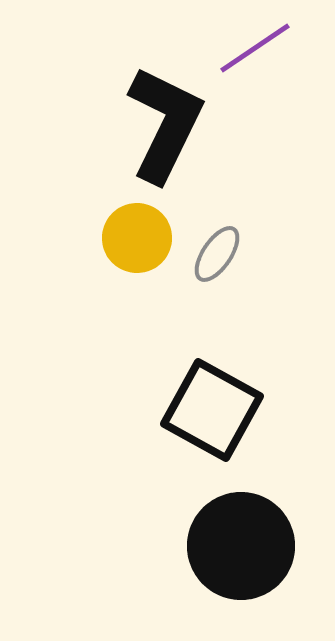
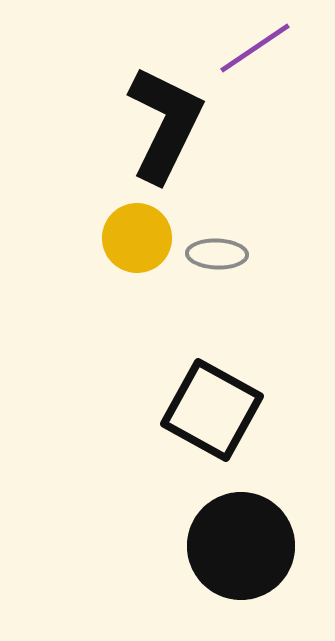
gray ellipse: rotated 58 degrees clockwise
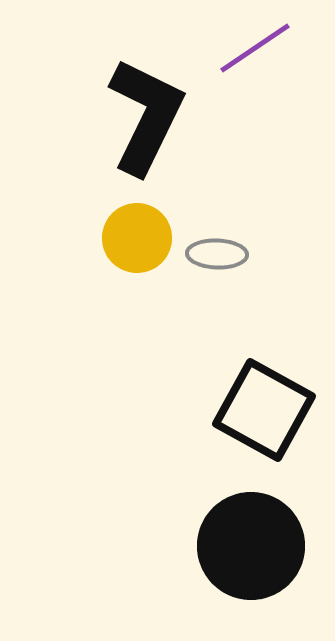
black L-shape: moved 19 px left, 8 px up
black square: moved 52 px right
black circle: moved 10 px right
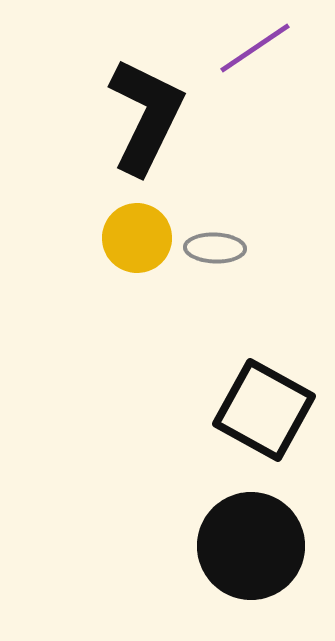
gray ellipse: moved 2 px left, 6 px up
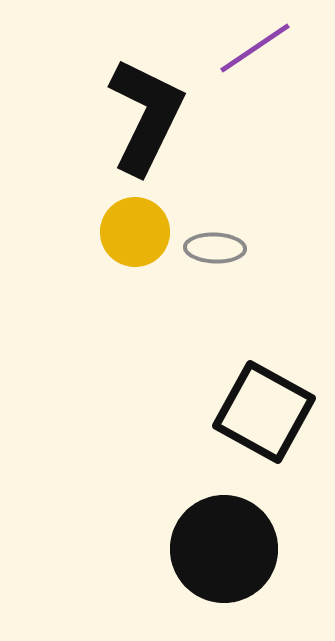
yellow circle: moved 2 px left, 6 px up
black square: moved 2 px down
black circle: moved 27 px left, 3 px down
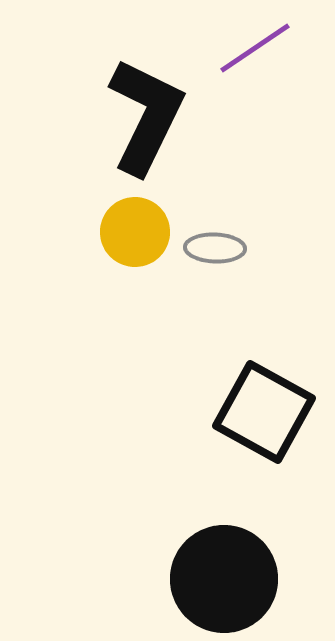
black circle: moved 30 px down
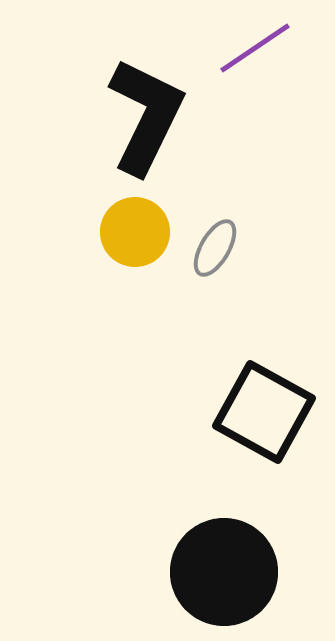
gray ellipse: rotated 62 degrees counterclockwise
black circle: moved 7 px up
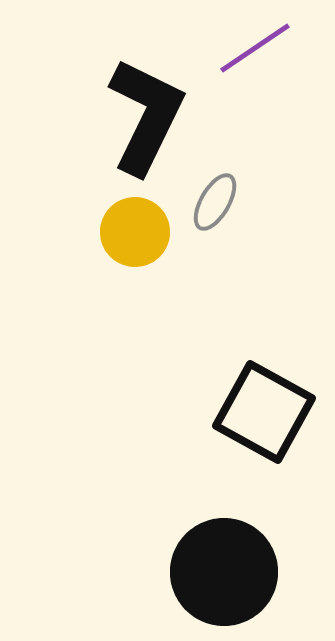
gray ellipse: moved 46 px up
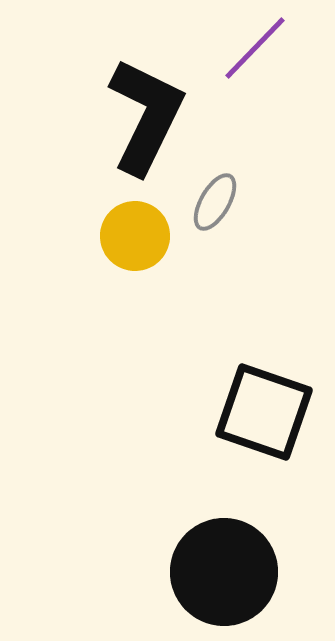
purple line: rotated 12 degrees counterclockwise
yellow circle: moved 4 px down
black square: rotated 10 degrees counterclockwise
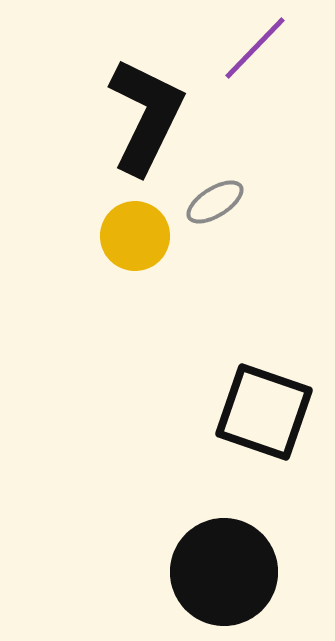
gray ellipse: rotated 28 degrees clockwise
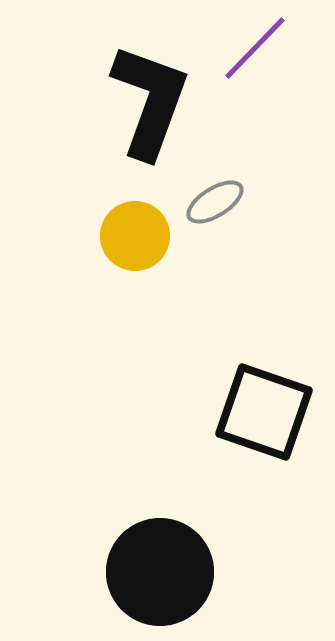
black L-shape: moved 4 px right, 15 px up; rotated 6 degrees counterclockwise
black circle: moved 64 px left
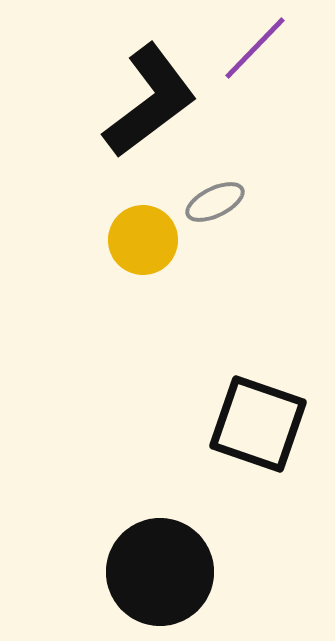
black L-shape: rotated 33 degrees clockwise
gray ellipse: rotated 6 degrees clockwise
yellow circle: moved 8 px right, 4 px down
black square: moved 6 px left, 12 px down
